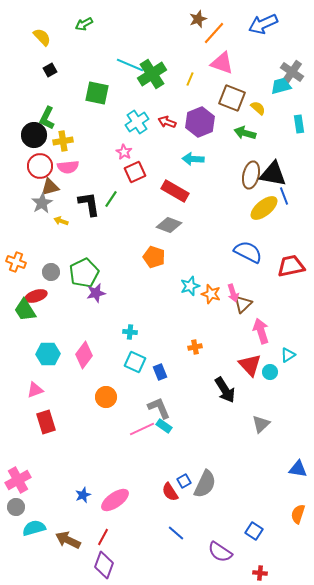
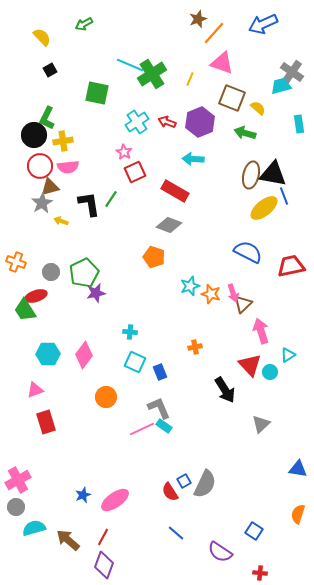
brown arrow at (68, 540): rotated 15 degrees clockwise
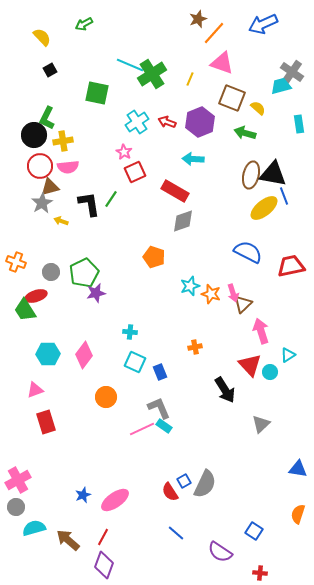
gray diamond at (169, 225): moved 14 px right, 4 px up; rotated 40 degrees counterclockwise
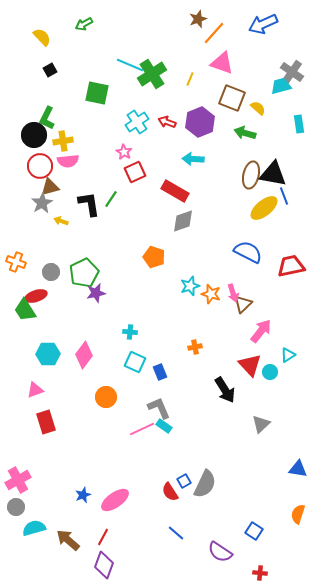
pink semicircle at (68, 167): moved 6 px up
pink arrow at (261, 331): rotated 55 degrees clockwise
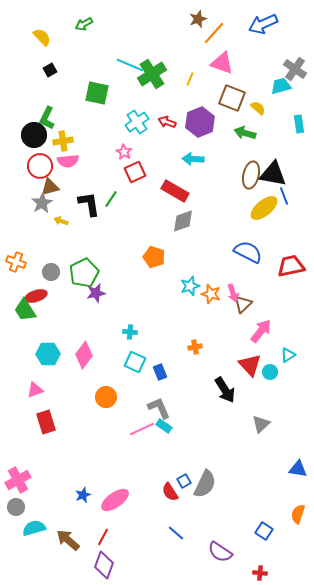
gray cross at (292, 72): moved 3 px right, 3 px up
blue square at (254, 531): moved 10 px right
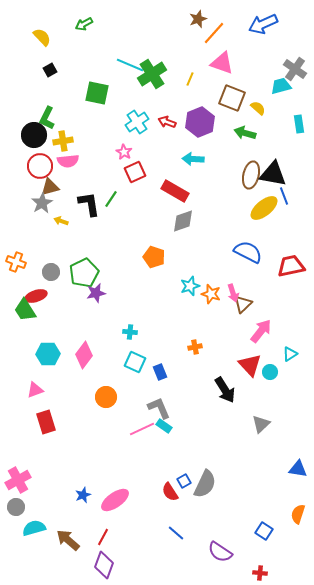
cyan triangle at (288, 355): moved 2 px right, 1 px up
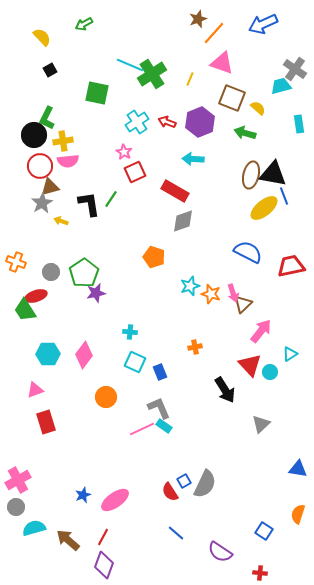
green pentagon at (84, 273): rotated 8 degrees counterclockwise
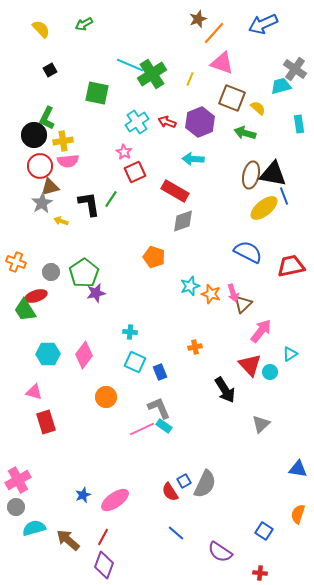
yellow semicircle at (42, 37): moved 1 px left, 8 px up
pink triangle at (35, 390): moved 1 px left, 2 px down; rotated 36 degrees clockwise
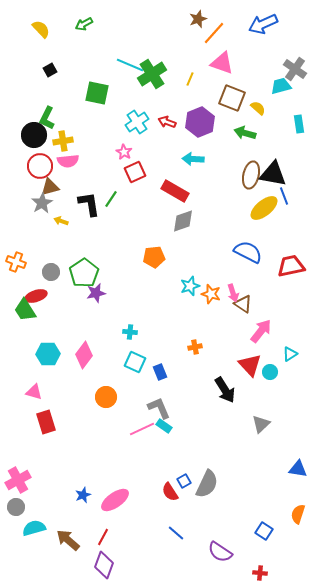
orange pentagon at (154, 257): rotated 25 degrees counterclockwise
brown triangle at (243, 304): rotated 42 degrees counterclockwise
gray semicircle at (205, 484): moved 2 px right
